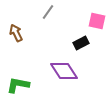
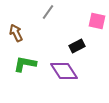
black rectangle: moved 4 px left, 3 px down
green L-shape: moved 7 px right, 21 px up
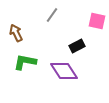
gray line: moved 4 px right, 3 px down
green L-shape: moved 2 px up
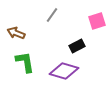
pink square: rotated 30 degrees counterclockwise
brown arrow: rotated 42 degrees counterclockwise
green L-shape: rotated 70 degrees clockwise
purple diamond: rotated 40 degrees counterclockwise
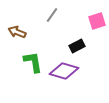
brown arrow: moved 1 px right, 1 px up
green L-shape: moved 8 px right
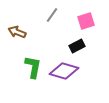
pink square: moved 11 px left
green L-shape: moved 5 px down; rotated 20 degrees clockwise
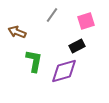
green L-shape: moved 1 px right, 6 px up
purple diamond: rotated 32 degrees counterclockwise
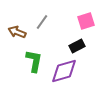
gray line: moved 10 px left, 7 px down
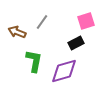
black rectangle: moved 1 px left, 3 px up
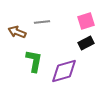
gray line: rotated 49 degrees clockwise
black rectangle: moved 10 px right
